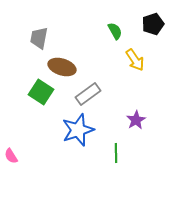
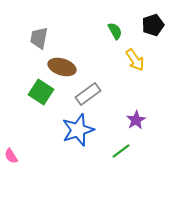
black pentagon: moved 1 px down
green line: moved 5 px right, 2 px up; rotated 54 degrees clockwise
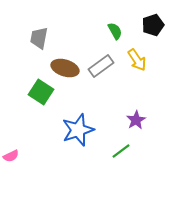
yellow arrow: moved 2 px right
brown ellipse: moved 3 px right, 1 px down
gray rectangle: moved 13 px right, 28 px up
pink semicircle: rotated 84 degrees counterclockwise
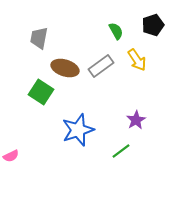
green semicircle: moved 1 px right
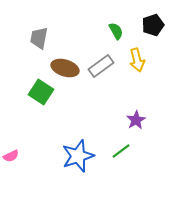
yellow arrow: rotated 20 degrees clockwise
blue star: moved 26 px down
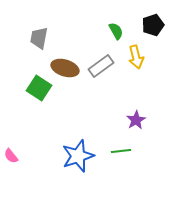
yellow arrow: moved 1 px left, 3 px up
green square: moved 2 px left, 4 px up
green line: rotated 30 degrees clockwise
pink semicircle: rotated 77 degrees clockwise
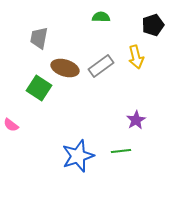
green semicircle: moved 15 px left, 14 px up; rotated 60 degrees counterclockwise
pink semicircle: moved 31 px up; rotated 14 degrees counterclockwise
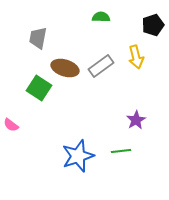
gray trapezoid: moved 1 px left
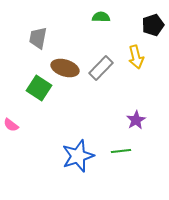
gray rectangle: moved 2 px down; rotated 10 degrees counterclockwise
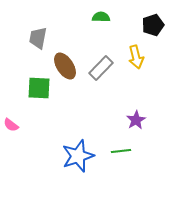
brown ellipse: moved 2 px up; rotated 40 degrees clockwise
green square: rotated 30 degrees counterclockwise
